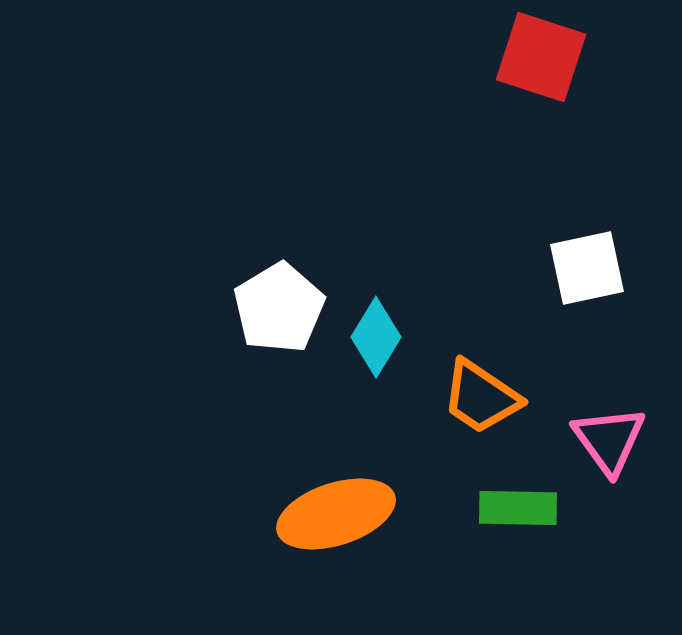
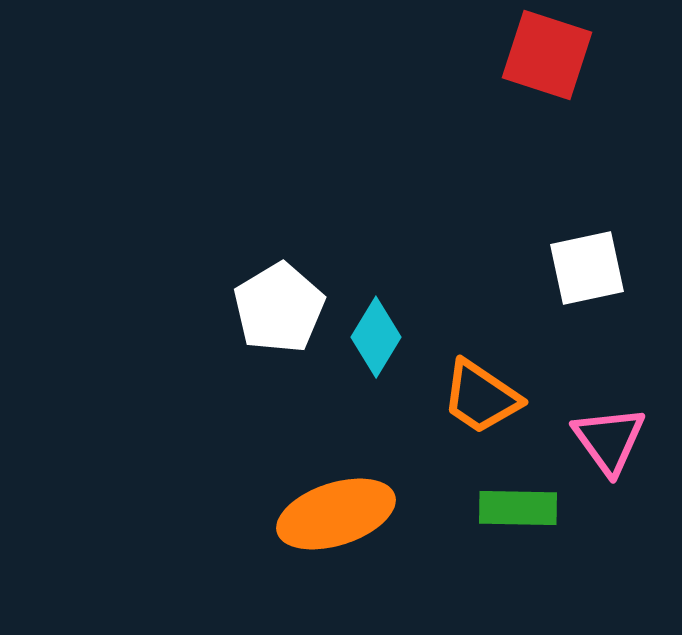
red square: moved 6 px right, 2 px up
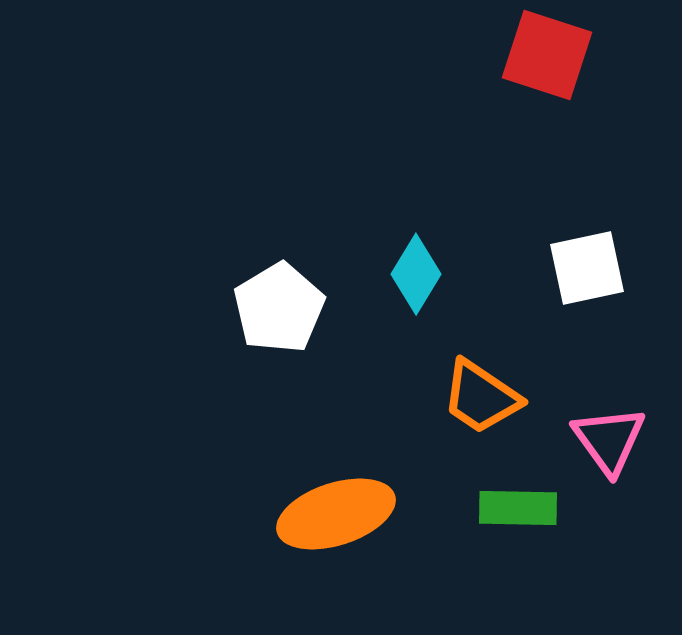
cyan diamond: moved 40 px right, 63 px up
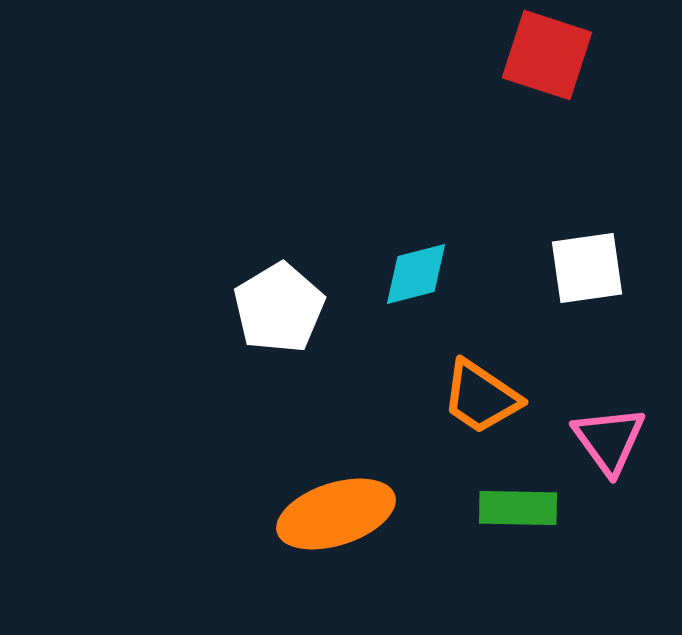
white square: rotated 4 degrees clockwise
cyan diamond: rotated 44 degrees clockwise
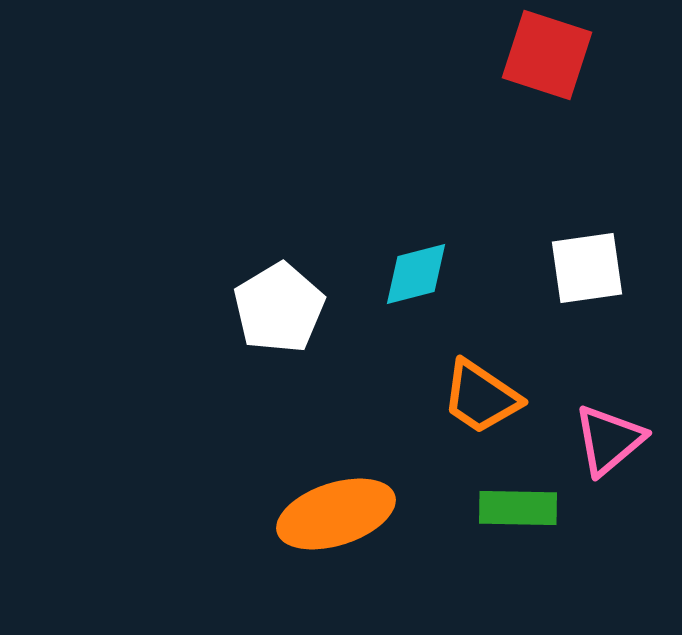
pink triangle: rotated 26 degrees clockwise
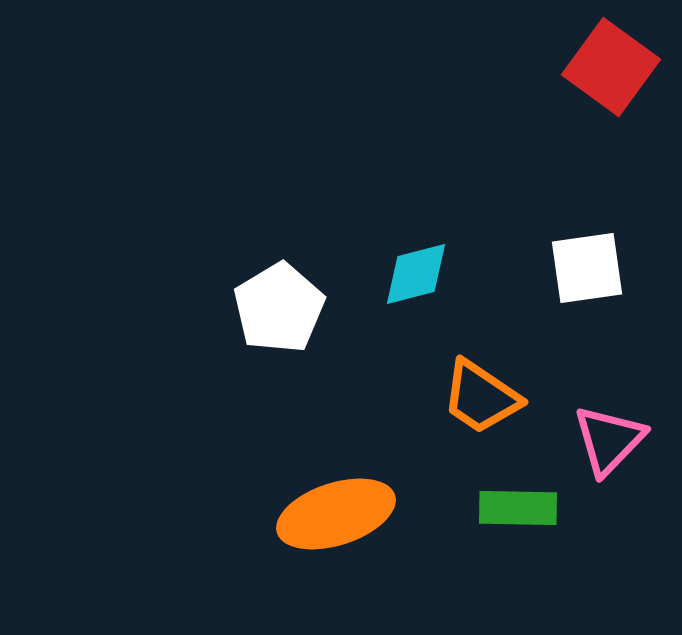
red square: moved 64 px right, 12 px down; rotated 18 degrees clockwise
pink triangle: rotated 6 degrees counterclockwise
